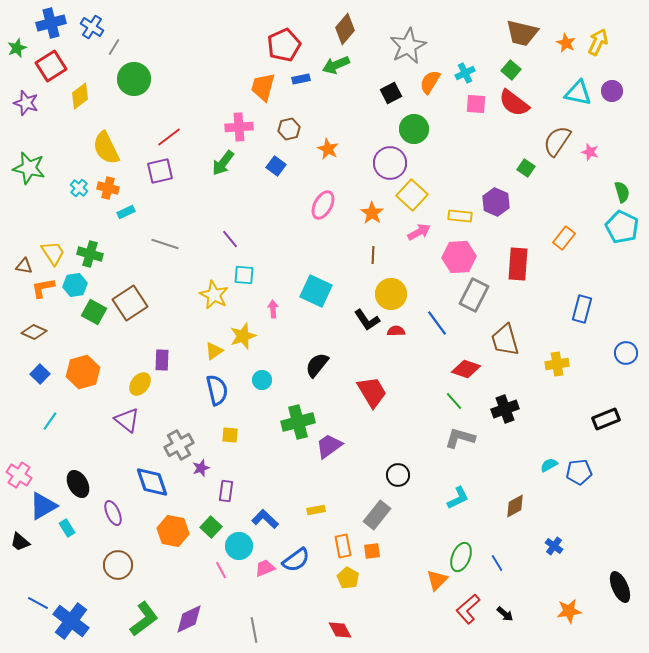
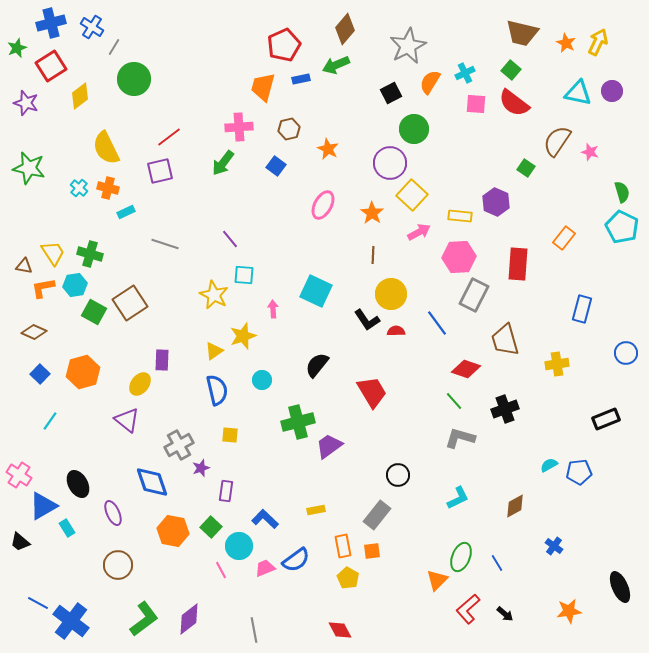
purple diamond at (189, 619): rotated 12 degrees counterclockwise
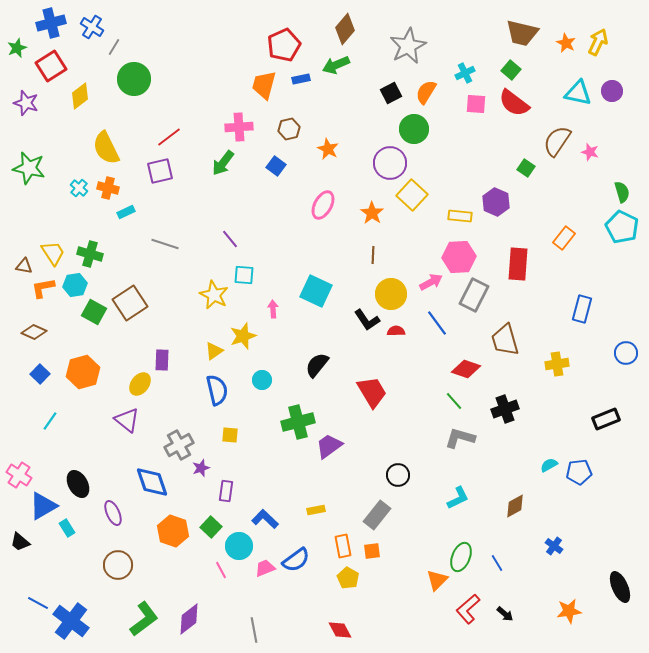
orange semicircle at (430, 82): moved 4 px left, 10 px down
orange trapezoid at (263, 87): moved 1 px right, 2 px up
pink arrow at (419, 232): moved 12 px right, 50 px down
orange hexagon at (173, 531): rotated 8 degrees clockwise
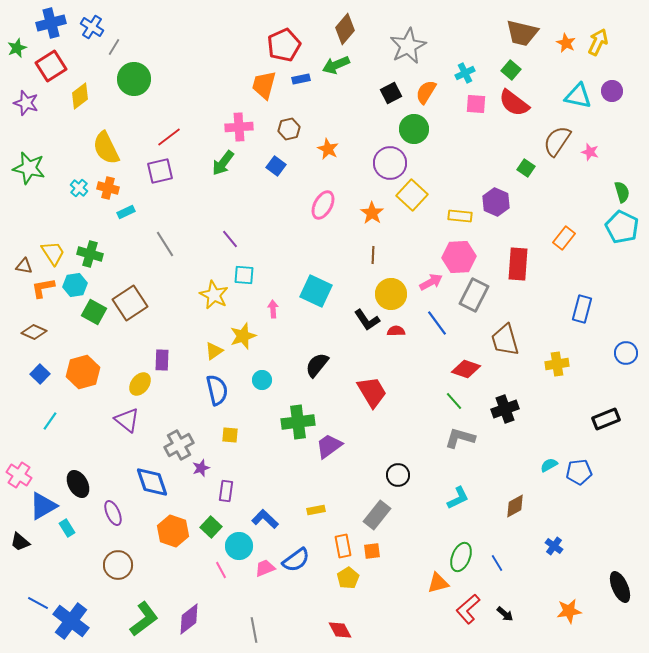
cyan triangle at (578, 93): moved 3 px down
gray line at (165, 244): rotated 40 degrees clockwise
green cross at (298, 422): rotated 8 degrees clockwise
yellow pentagon at (348, 578): rotated 10 degrees clockwise
orange triangle at (437, 580): moved 1 px right, 3 px down; rotated 30 degrees clockwise
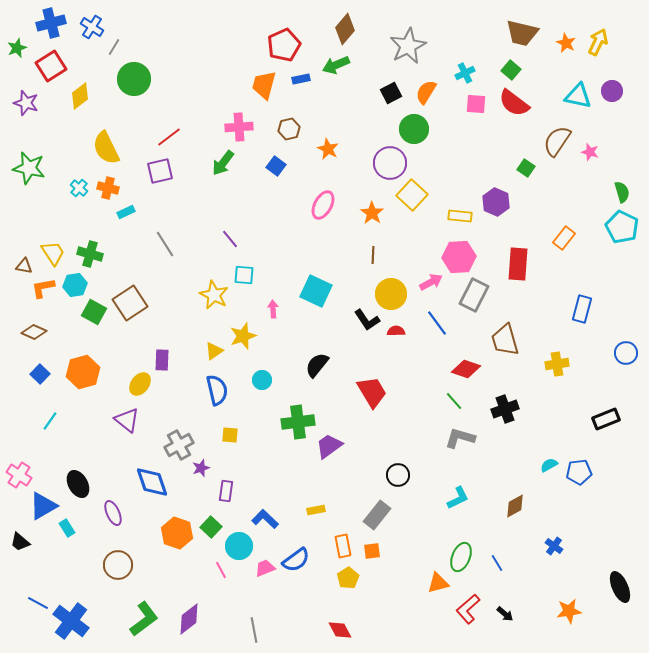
orange hexagon at (173, 531): moved 4 px right, 2 px down
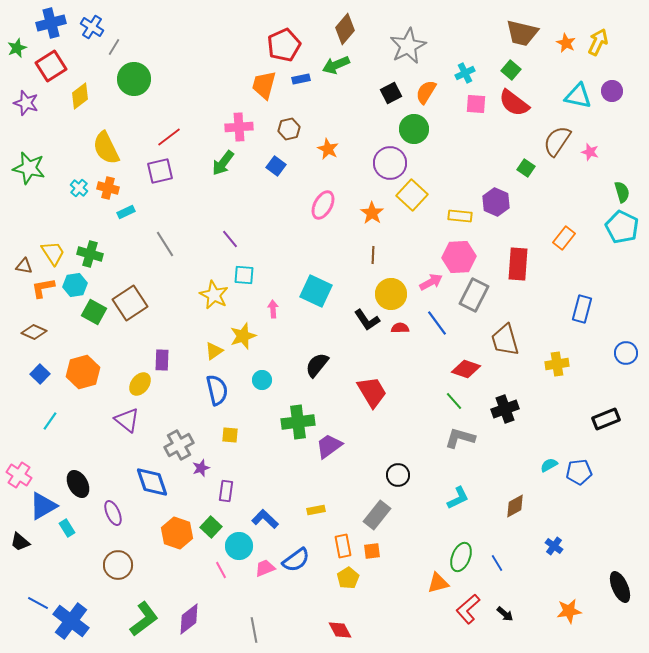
red semicircle at (396, 331): moved 4 px right, 3 px up
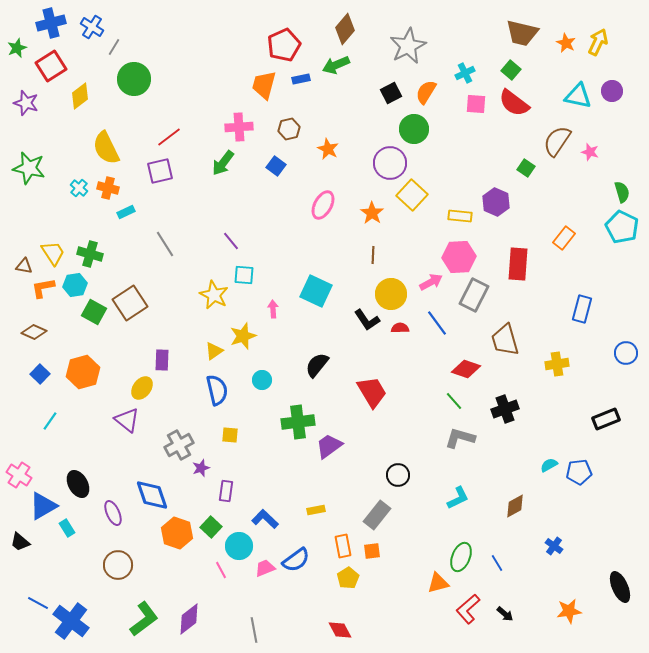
purple line at (230, 239): moved 1 px right, 2 px down
yellow ellipse at (140, 384): moved 2 px right, 4 px down
blue diamond at (152, 482): moved 13 px down
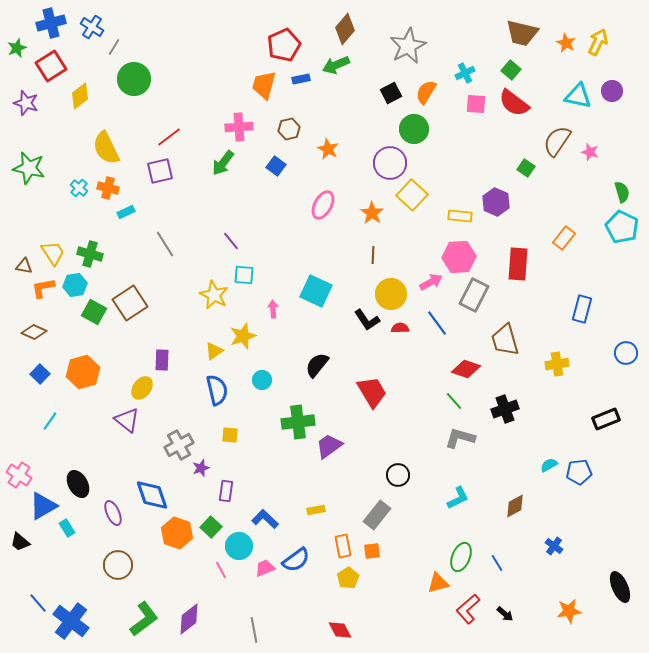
blue line at (38, 603): rotated 20 degrees clockwise
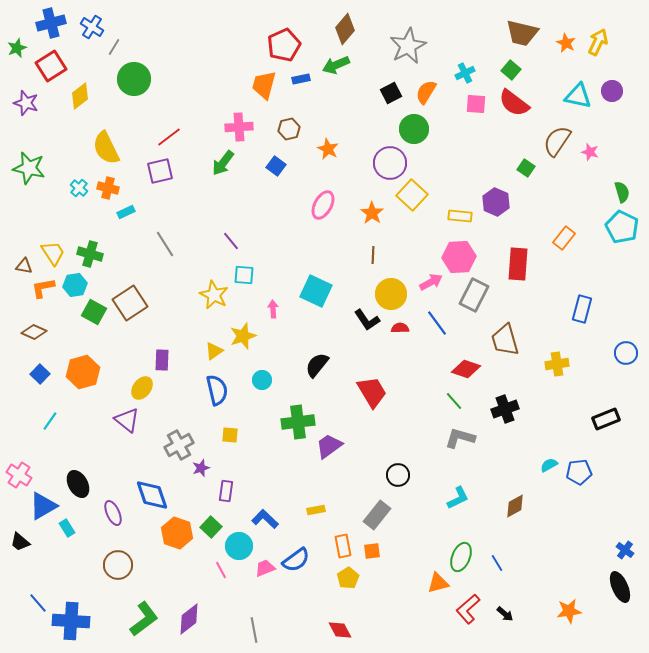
blue cross at (554, 546): moved 71 px right, 4 px down
blue cross at (71, 621): rotated 33 degrees counterclockwise
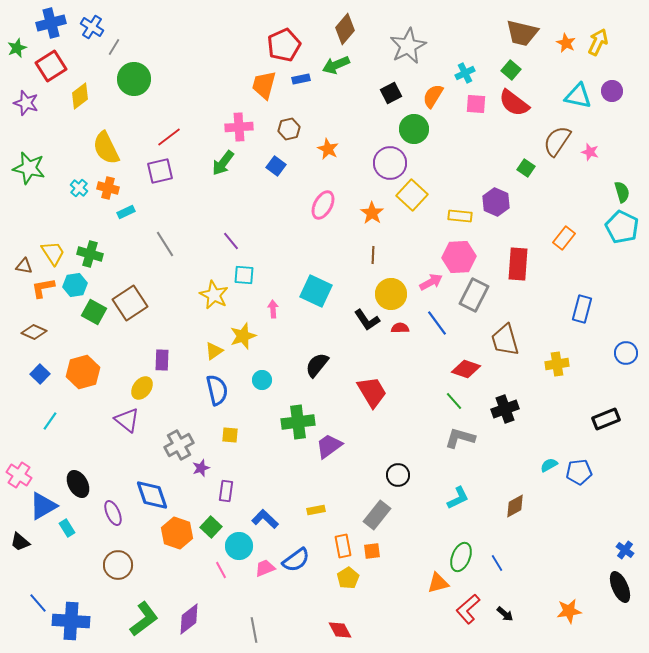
orange semicircle at (426, 92): moved 7 px right, 4 px down
